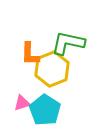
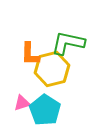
yellow hexagon: rotated 8 degrees clockwise
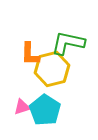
pink triangle: moved 4 px down
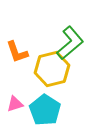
green L-shape: moved 2 px right; rotated 128 degrees clockwise
orange L-shape: moved 13 px left, 2 px up; rotated 20 degrees counterclockwise
pink triangle: moved 7 px left, 3 px up
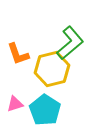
orange L-shape: moved 1 px right, 2 px down
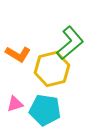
orange L-shape: rotated 40 degrees counterclockwise
cyan pentagon: rotated 24 degrees counterclockwise
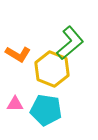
yellow hexagon: rotated 24 degrees counterclockwise
pink triangle: rotated 18 degrees clockwise
cyan pentagon: moved 1 px right
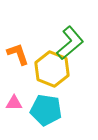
orange L-shape: rotated 140 degrees counterclockwise
pink triangle: moved 1 px left, 1 px up
